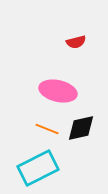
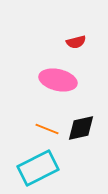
pink ellipse: moved 11 px up
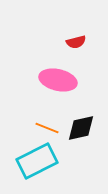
orange line: moved 1 px up
cyan rectangle: moved 1 px left, 7 px up
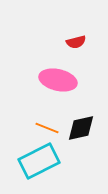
cyan rectangle: moved 2 px right
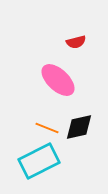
pink ellipse: rotated 30 degrees clockwise
black diamond: moved 2 px left, 1 px up
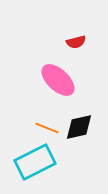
cyan rectangle: moved 4 px left, 1 px down
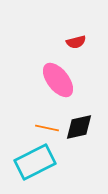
pink ellipse: rotated 9 degrees clockwise
orange line: rotated 10 degrees counterclockwise
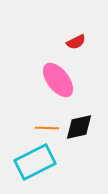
red semicircle: rotated 12 degrees counterclockwise
orange line: rotated 10 degrees counterclockwise
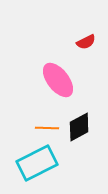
red semicircle: moved 10 px right
black diamond: rotated 16 degrees counterclockwise
cyan rectangle: moved 2 px right, 1 px down
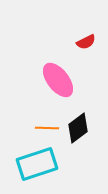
black diamond: moved 1 px left, 1 px down; rotated 8 degrees counterclockwise
cyan rectangle: moved 1 px down; rotated 9 degrees clockwise
